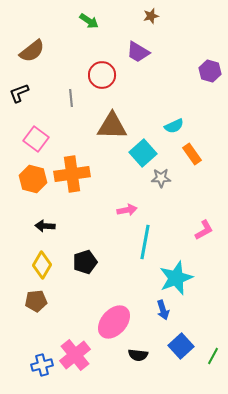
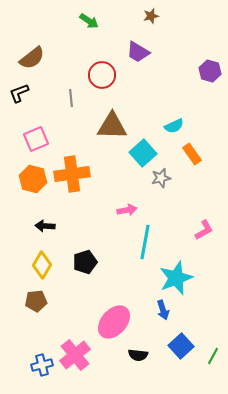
brown semicircle: moved 7 px down
pink square: rotated 30 degrees clockwise
gray star: rotated 12 degrees counterclockwise
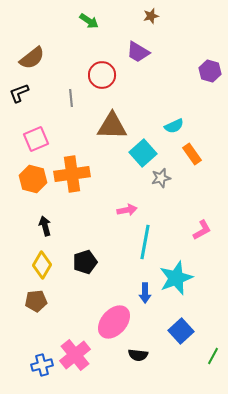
black arrow: rotated 72 degrees clockwise
pink L-shape: moved 2 px left
blue arrow: moved 18 px left, 17 px up; rotated 18 degrees clockwise
blue square: moved 15 px up
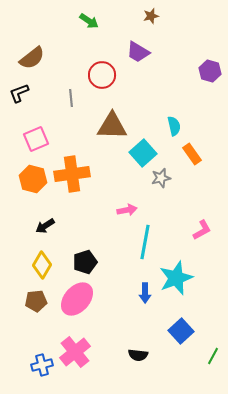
cyan semicircle: rotated 78 degrees counterclockwise
black arrow: rotated 108 degrees counterclockwise
pink ellipse: moved 37 px left, 23 px up
pink cross: moved 3 px up
